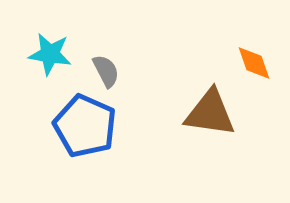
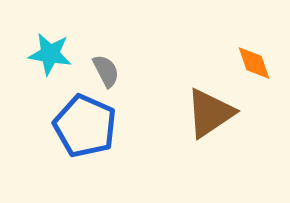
brown triangle: rotated 42 degrees counterclockwise
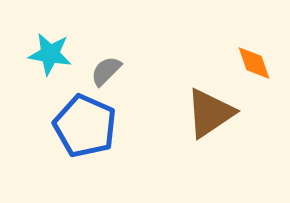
gray semicircle: rotated 108 degrees counterclockwise
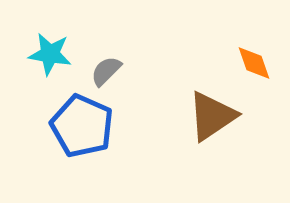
brown triangle: moved 2 px right, 3 px down
blue pentagon: moved 3 px left
